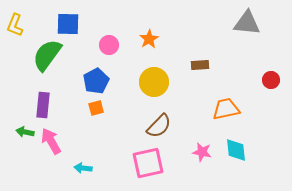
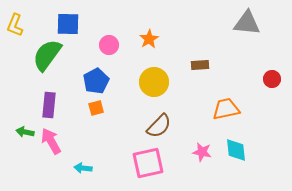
red circle: moved 1 px right, 1 px up
purple rectangle: moved 6 px right
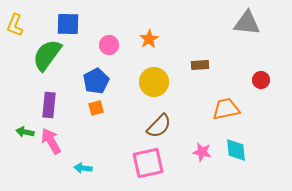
red circle: moved 11 px left, 1 px down
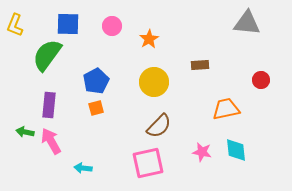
pink circle: moved 3 px right, 19 px up
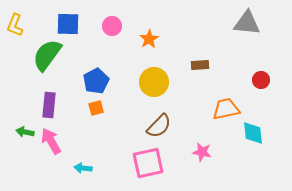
cyan diamond: moved 17 px right, 17 px up
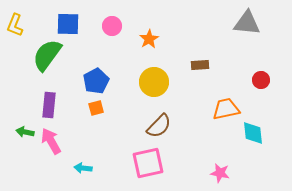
pink star: moved 18 px right, 21 px down
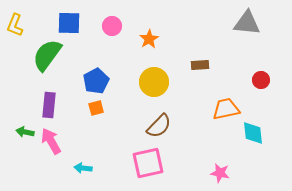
blue square: moved 1 px right, 1 px up
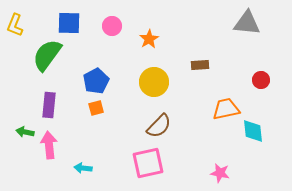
cyan diamond: moved 2 px up
pink arrow: moved 2 px left, 4 px down; rotated 24 degrees clockwise
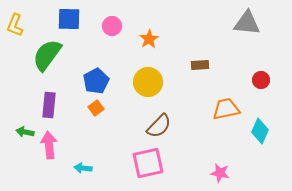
blue square: moved 4 px up
yellow circle: moved 6 px left
orange square: rotated 21 degrees counterclockwise
cyan diamond: moved 7 px right; rotated 30 degrees clockwise
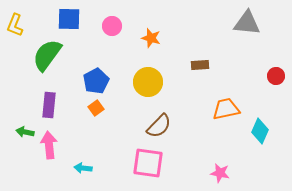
orange star: moved 2 px right, 1 px up; rotated 24 degrees counterclockwise
red circle: moved 15 px right, 4 px up
pink square: rotated 20 degrees clockwise
